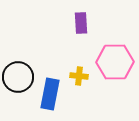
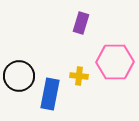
purple rectangle: rotated 20 degrees clockwise
black circle: moved 1 px right, 1 px up
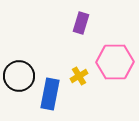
yellow cross: rotated 36 degrees counterclockwise
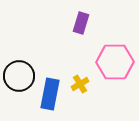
yellow cross: moved 1 px right, 8 px down
